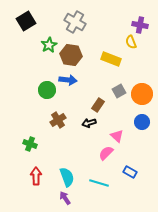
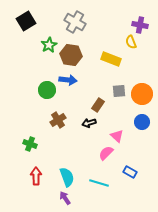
gray square: rotated 24 degrees clockwise
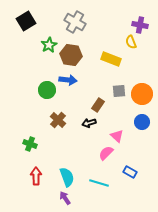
brown cross: rotated 14 degrees counterclockwise
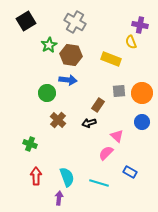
green circle: moved 3 px down
orange circle: moved 1 px up
purple arrow: moved 6 px left; rotated 40 degrees clockwise
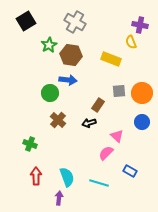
green circle: moved 3 px right
blue rectangle: moved 1 px up
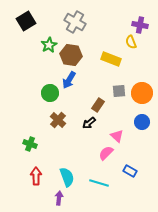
blue arrow: moved 1 px right; rotated 114 degrees clockwise
black arrow: rotated 24 degrees counterclockwise
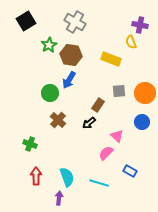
orange circle: moved 3 px right
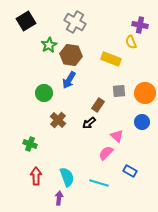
green circle: moved 6 px left
